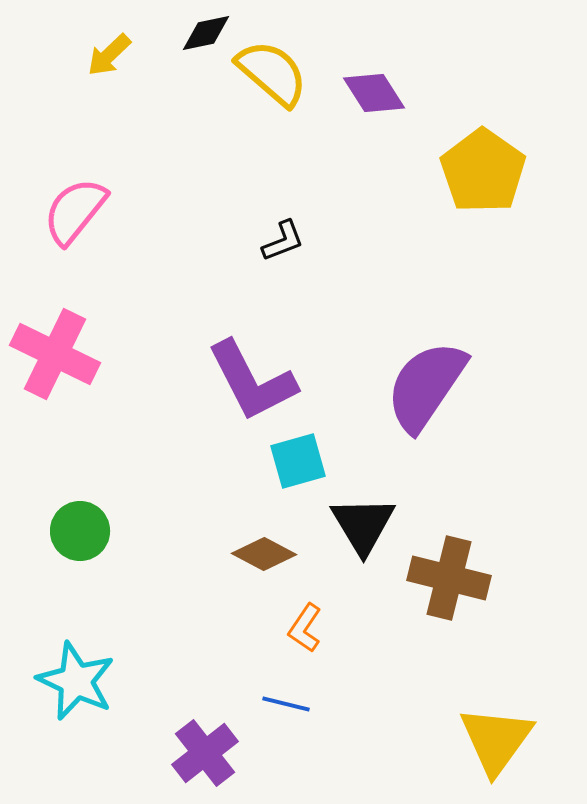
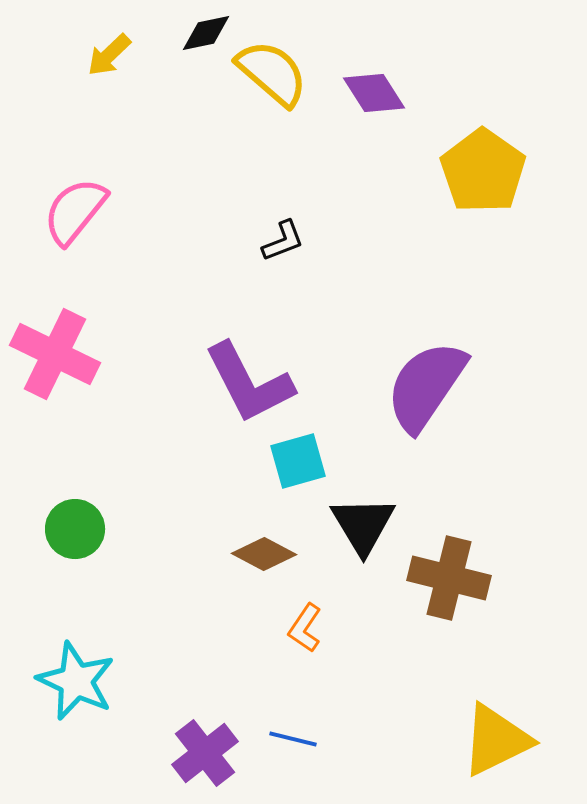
purple L-shape: moved 3 px left, 2 px down
green circle: moved 5 px left, 2 px up
blue line: moved 7 px right, 35 px down
yellow triangle: rotated 28 degrees clockwise
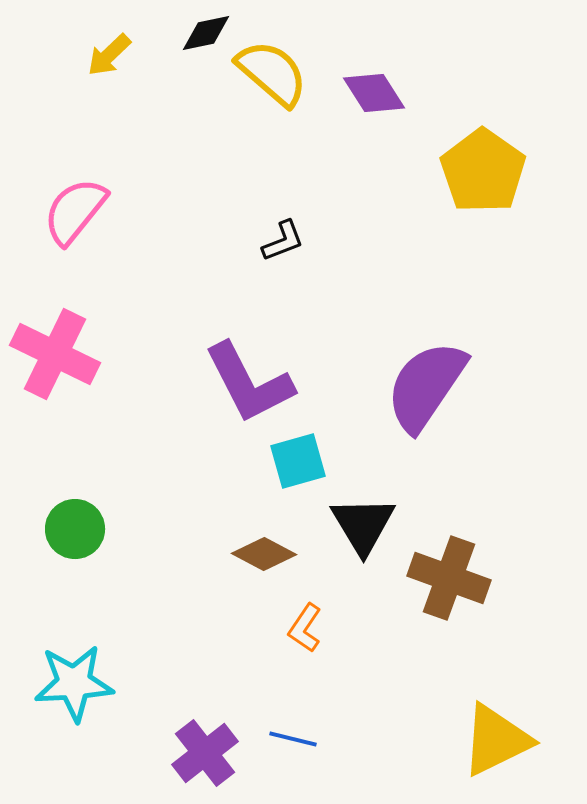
brown cross: rotated 6 degrees clockwise
cyan star: moved 2 px left, 2 px down; rotated 28 degrees counterclockwise
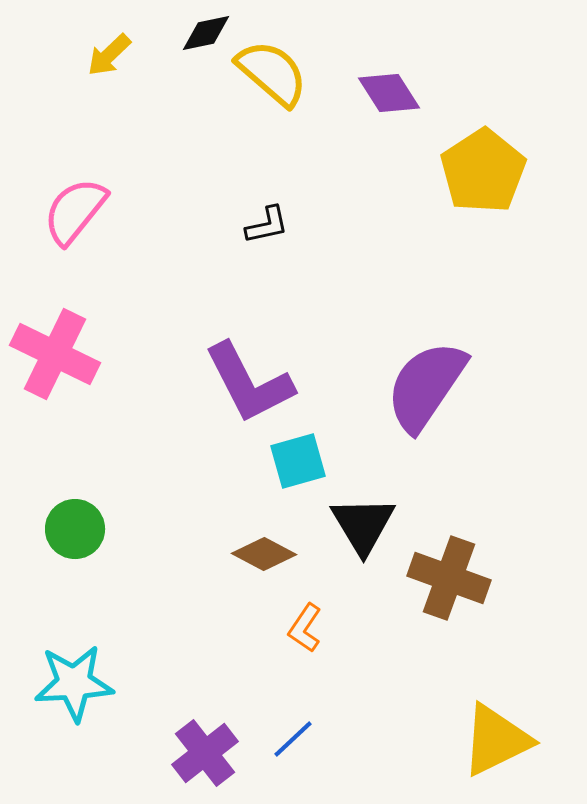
purple diamond: moved 15 px right
yellow pentagon: rotated 4 degrees clockwise
black L-shape: moved 16 px left, 16 px up; rotated 9 degrees clockwise
blue line: rotated 57 degrees counterclockwise
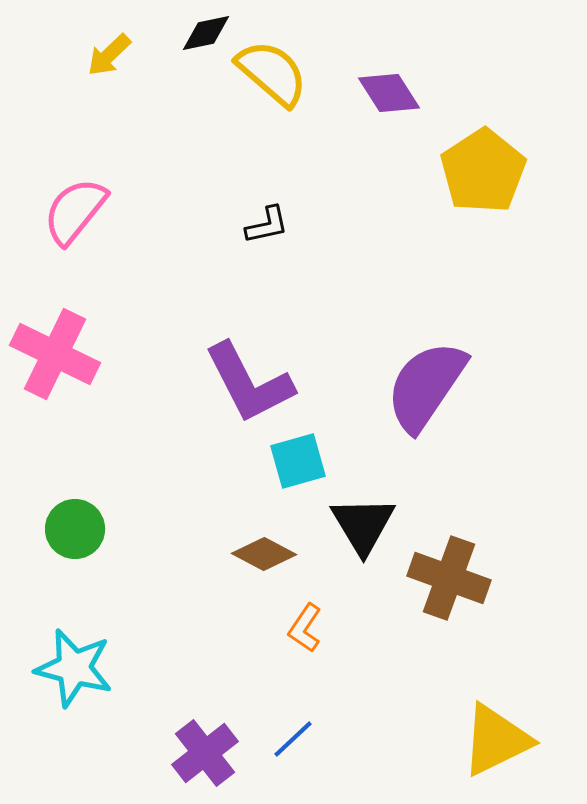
cyan star: moved 15 px up; rotated 18 degrees clockwise
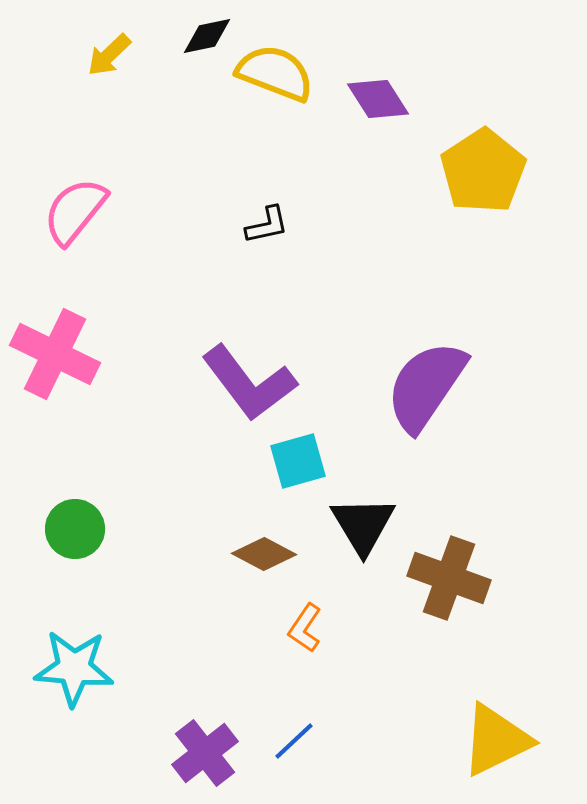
black diamond: moved 1 px right, 3 px down
yellow semicircle: moved 3 px right; rotated 20 degrees counterclockwise
purple diamond: moved 11 px left, 6 px down
purple L-shape: rotated 10 degrees counterclockwise
cyan star: rotated 10 degrees counterclockwise
blue line: moved 1 px right, 2 px down
